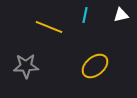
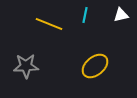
yellow line: moved 3 px up
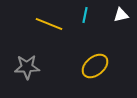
gray star: moved 1 px right, 1 px down
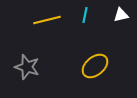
yellow line: moved 2 px left, 4 px up; rotated 36 degrees counterclockwise
gray star: rotated 20 degrees clockwise
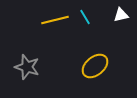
cyan line: moved 2 px down; rotated 42 degrees counterclockwise
yellow line: moved 8 px right
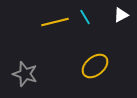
white triangle: rotated 14 degrees counterclockwise
yellow line: moved 2 px down
gray star: moved 2 px left, 7 px down
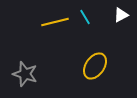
yellow ellipse: rotated 16 degrees counterclockwise
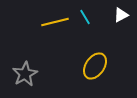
gray star: rotated 25 degrees clockwise
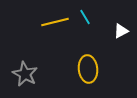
white triangle: moved 16 px down
yellow ellipse: moved 7 px left, 3 px down; rotated 40 degrees counterclockwise
gray star: rotated 15 degrees counterclockwise
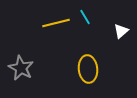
yellow line: moved 1 px right, 1 px down
white triangle: rotated 14 degrees counterclockwise
gray star: moved 4 px left, 6 px up
